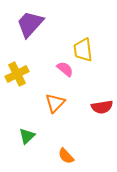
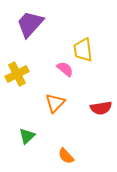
red semicircle: moved 1 px left, 1 px down
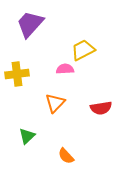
yellow trapezoid: rotated 70 degrees clockwise
pink semicircle: rotated 42 degrees counterclockwise
yellow cross: rotated 20 degrees clockwise
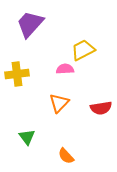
orange triangle: moved 4 px right
green triangle: moved 1 px down; rotated 24 degrees counterclockwise
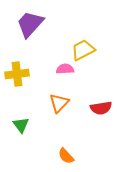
green triangle: moved 6 px left, 12 px up
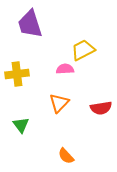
purple trapezoid: rotated 60 degrees counterclockwise
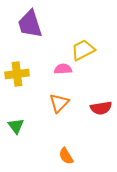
pink semicircle: moved 2 px left
green triangle: moved 5 px left, 1 px down
orange semicircle: rotated 12 degrees clockwise
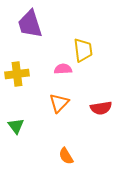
yellow trapezoid: rotated 110 degrees clockwise
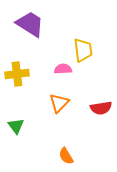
purple trapezoid: rotated 140 degrees clockwise
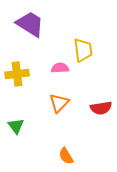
pink semicircle: moved 3 px left, 1 px up
